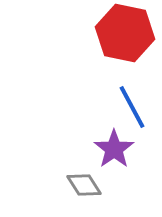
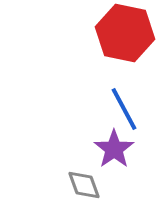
blue line: moved 8 px left, 2 px down
gray diamond: rotated 12 degrees clockwise
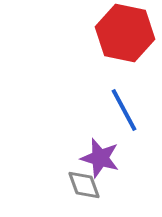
blue line: moved 1 px down
purple star: moved 14 px left, 9 px down; rotated 21 degrees counterclockwise
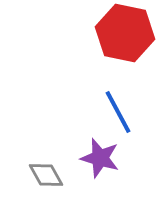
blue line: moved 6 px left, 2 px down
gray diamond: moved 38 px left, 10 px up; rotated 9 degrees counterclockwise
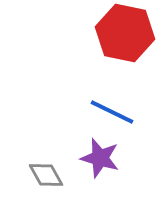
blue line: moved 6 px left; rotated 36 degrees counterclockwise
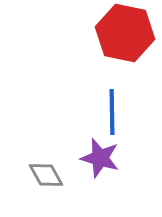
blue line: rotated 63 degrees clockwise
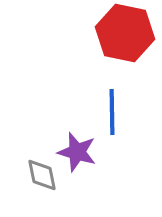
purple star: moved 23 px left, 6 px up
gray diamond: moved 4 px left; rotated 18 degrees clockwise
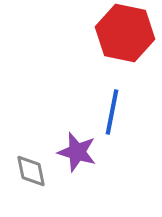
blue line: rotated 12 degrees clockwise
gray diamond: moved 11 px left, 4 px up
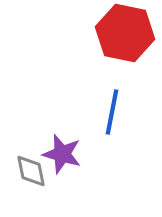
purple star: moved 15 px left, 2 px down
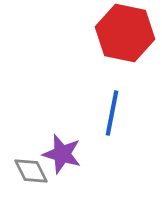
blue line: moved 1 px down
gray diamond: rotated 15 degrees counterclockwise
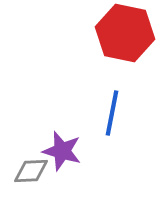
purple star: moved 3 px up
gray diamond: rotated 66 degrees counterclockwise
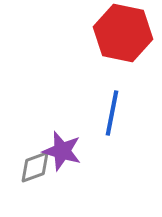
red hexagon: moved 2 px left
gray diamond: moved 4 px right, 4 px up; rotated 18 degrees counterclockwise
